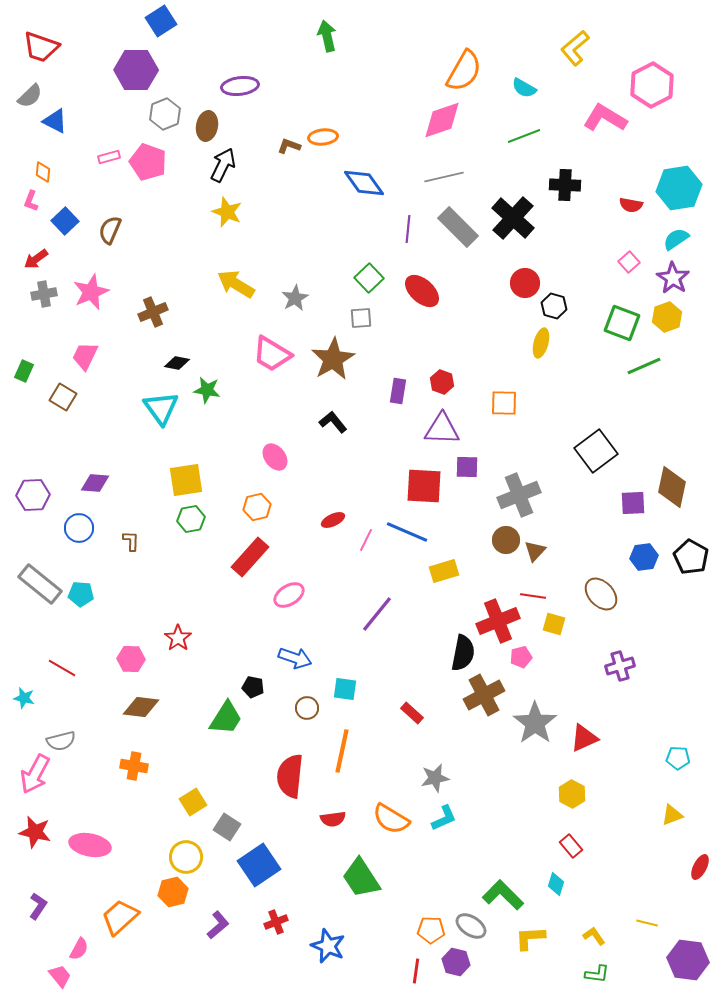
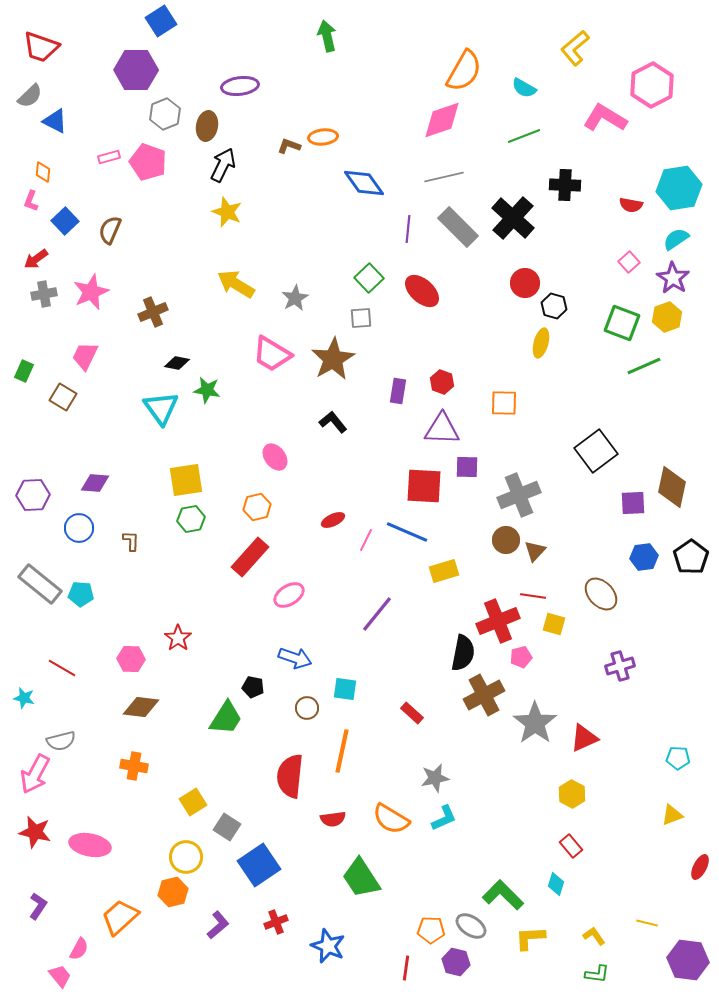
black pentagon at (691, 557): rotated 8 degrees clockwise
red line at (416, 971): moved 10 px left, 3 px up
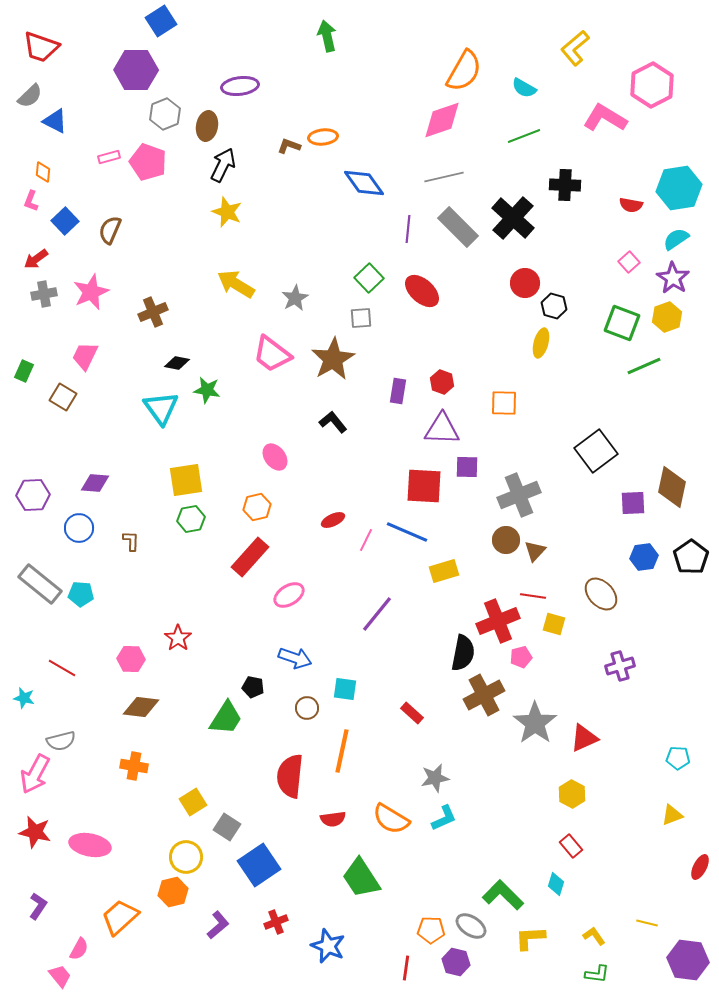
pink trapezoid at (272, 354): rotated 6 degrees clockwise
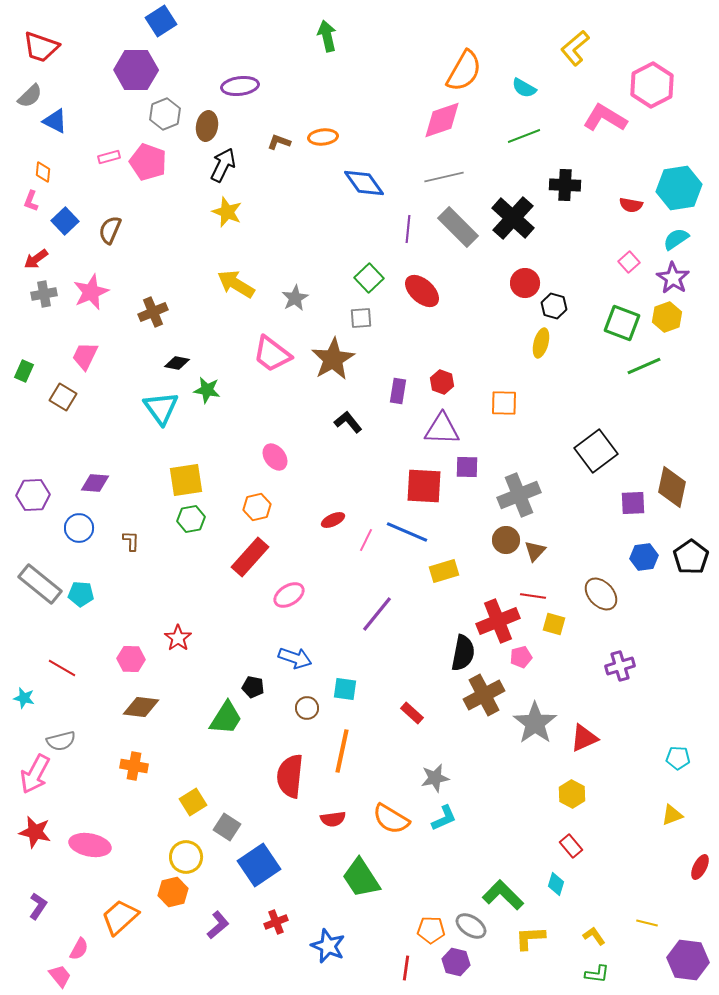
brown L-shape at (289, 146): moved 10 px left, 4 px up
black L-shape at (333, 422): moved 15 px right
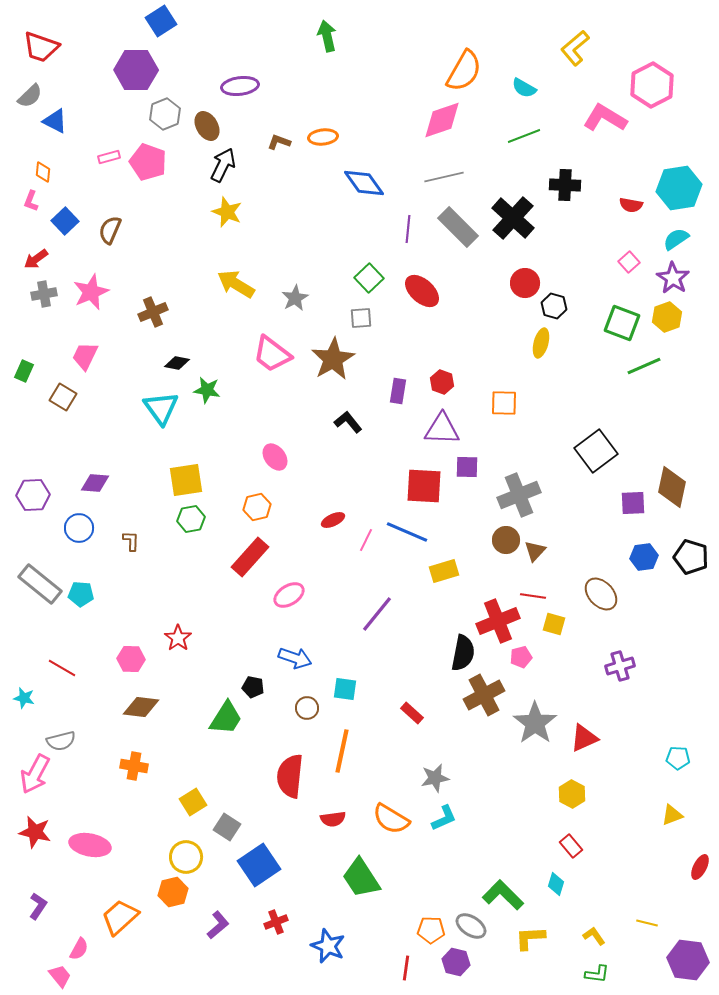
brown ellipse at (207, 126): rotated 40 degrees counterclockwise
black pentagon at (691, 557): rotated 20 degrees counterclockwise
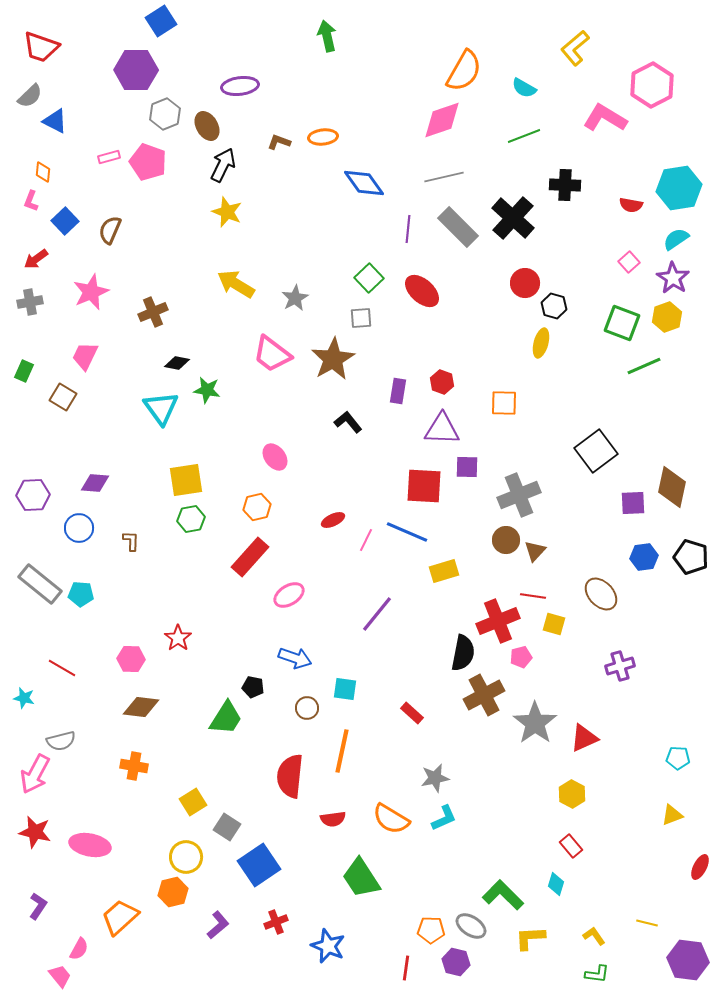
gray cross at (44, 294): moved 14 px left, 8 px down
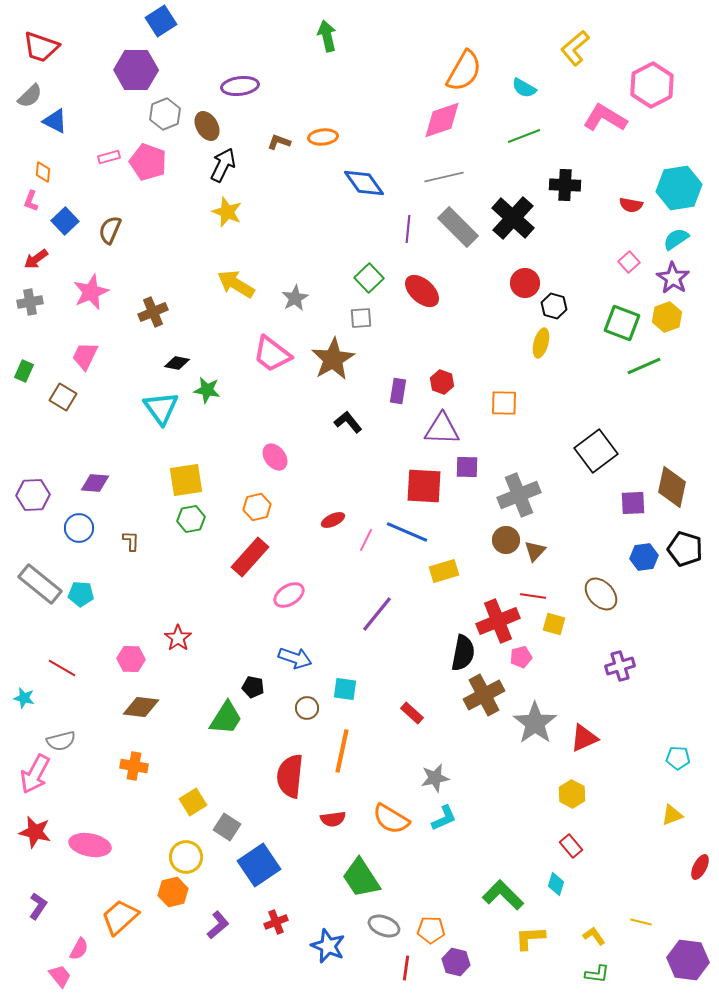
black pentagon at (691, 557): moved 6 px left, 8 px up
yellow line at (647, 923): moved 6 px left, 1 px up
gray ellipse at (471, 926): moved 87 px left; rotated 12 degrees counterclockwise
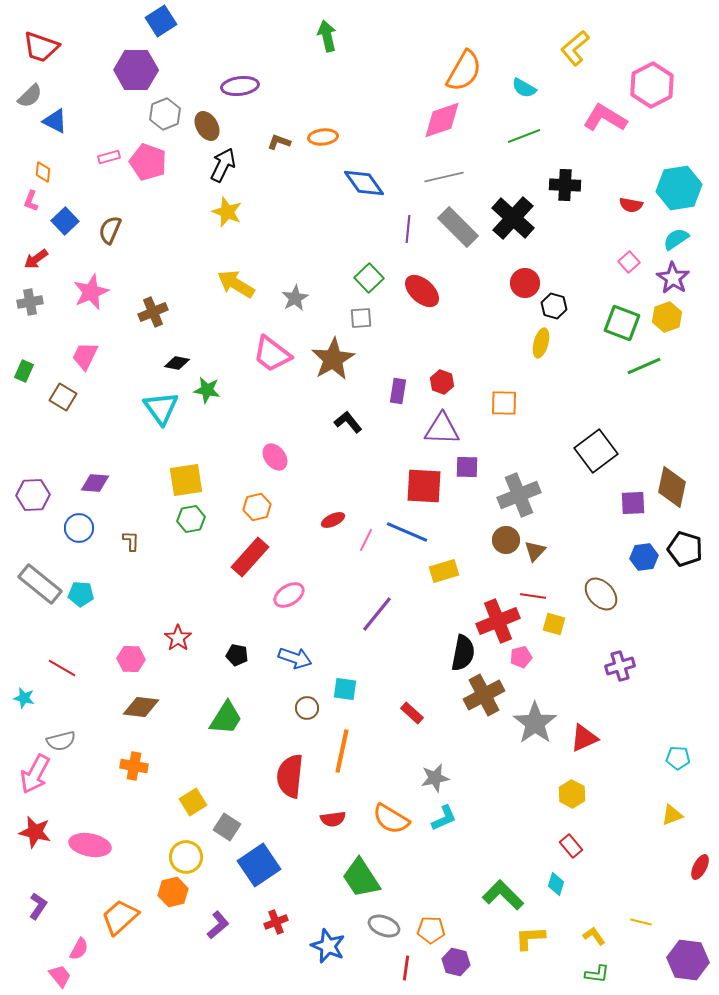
black pentagon at (253, 687): moved 16 px left, 32 px up
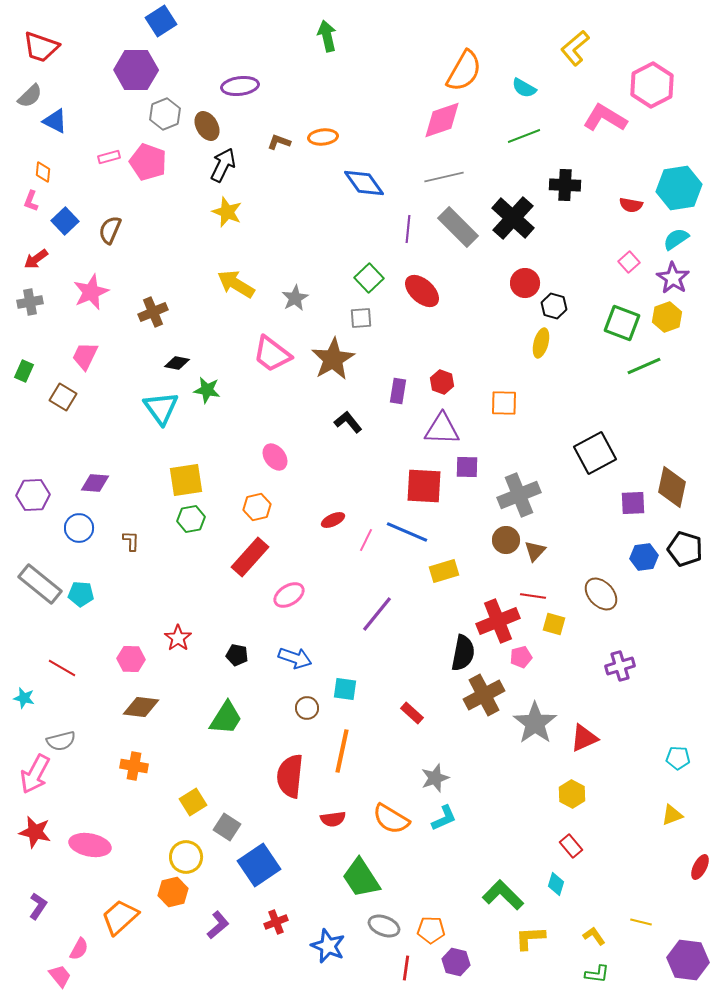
black square at (596, 451): moved 1 px left, 2 px down; rotated 9 degrees clockwise
gray star at (435, 778): rotated 8 degrees counterclockwise
